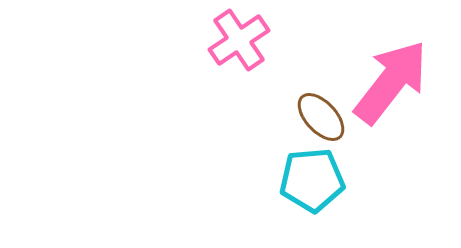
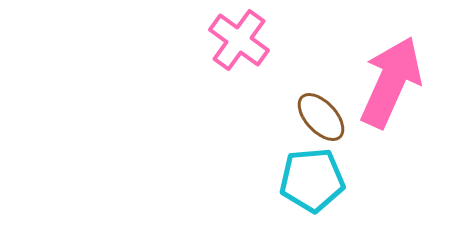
pink cross: rotated 20 degrees counterclockwise
pink arrow: rotated 14 degrees counterclockwise
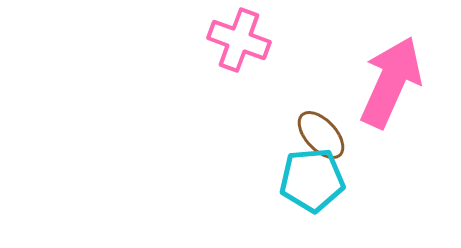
pink cross: rotated 16 degrees counterclockwise
brown ellipse: moved 18 px down
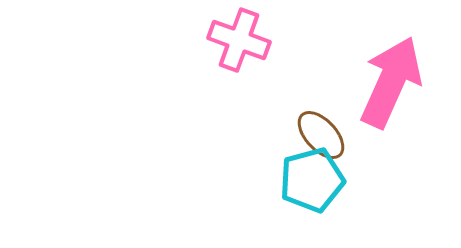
cyan pentagon: rotated 10 degrees counterclockwise
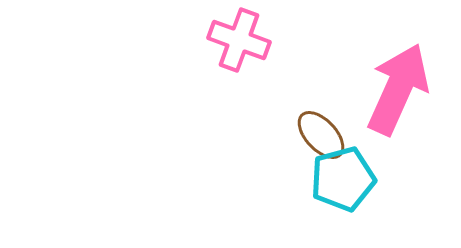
pink arrow: moved 7 px right, 7 px down
cyan pentagon: moved 31 px right, 1 px up
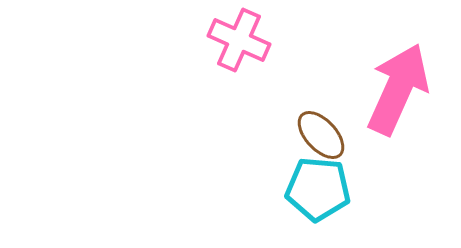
pink cross: rotated 4 degrees clockwise
cyan pentagon: moved 25 px left, 10 px down; rotated 20 degrees clockwise
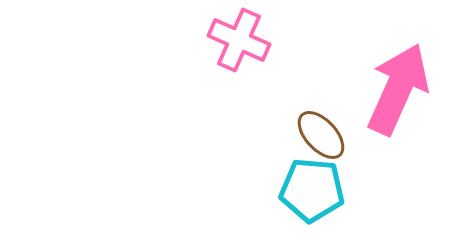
cyan pentagon: moved 6 px left, 1 px down
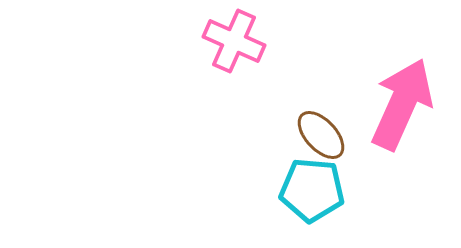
pink cross: moved 5 px left, 1 px down
pink arrow: moved 4 px right, 15 px down
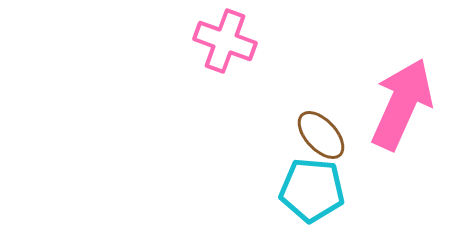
pink cross: moved 9 px left; rotated 4 degrees counterclockwise
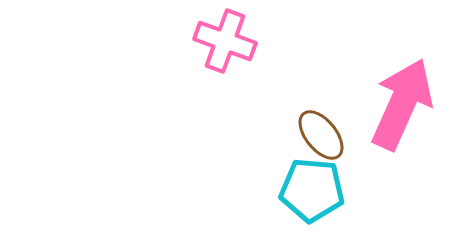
brown ellipse: rotated 4 degrees clockwise
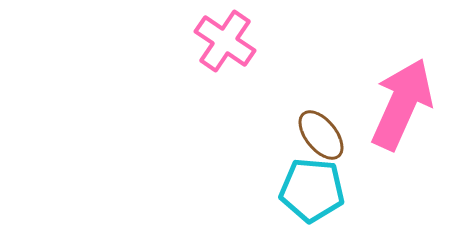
pink cross: rotated 14 degrees clockwise
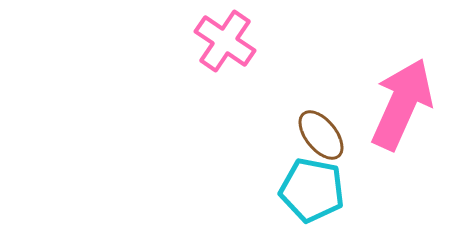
cyan pentagon: rotated 6 degrees clockwise
